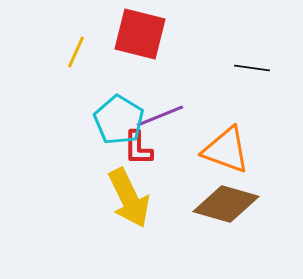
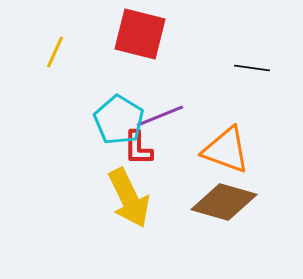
yellow line: moved 21 px left
brown diamond: moved 2 px left, 2 px up
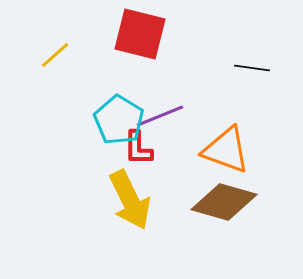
yellow line: moved 3 px down; rotated 24 degrees clockwise
yellow arrow: moved 1 px right, 2 px down
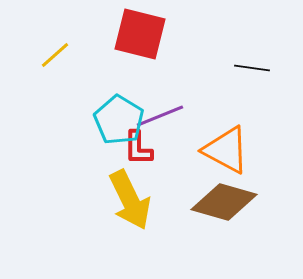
orange triangle: rotated 8 degrees clockwise
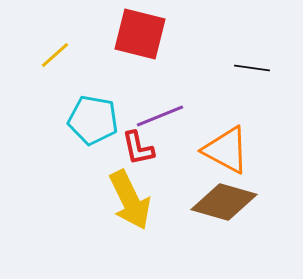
cyan pentagon: moved 26 px left; rotated 21 degrees counterclockwise
red L-shape: rotated 12 degrees counterclockwise
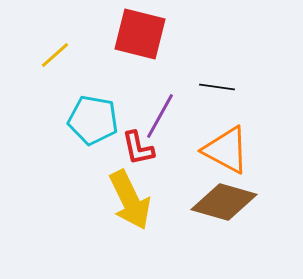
black line: moved 35 px left, 19 px down
purple line: rotated 39 degrees counterclockwise
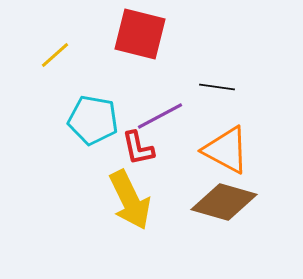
purple line: rotated 33 degrees clockwise
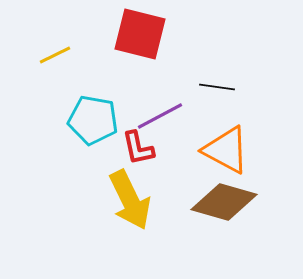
yellow line: rotated 16 degrees clockwise
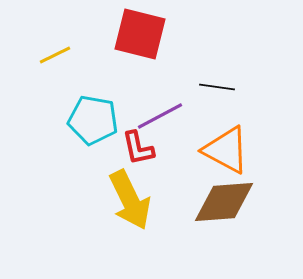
brown diamond: rotated 20 degrees counterclockwise
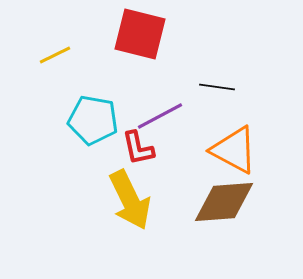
orange triangle: moved 8 px right
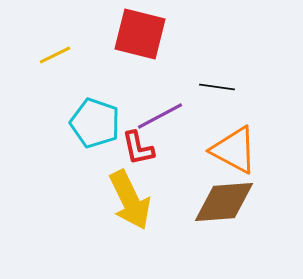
cyan pentagon: moved 2 px right, 3 px down; rotated 9 degrees clockwise
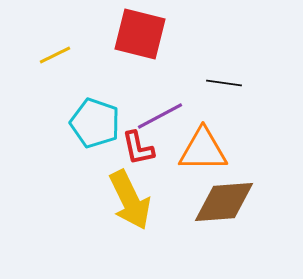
black line: moved 7 px right, 4 px up
orange triangle: moved 31 px left; rotated 28 degrees counterclockwise
